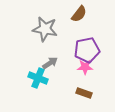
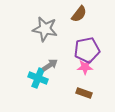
gray arrow: moved 2 px down
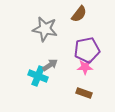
cyan cross: moved 2 px up
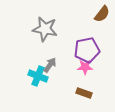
brown semicircle: moved 23 px right
gray arrow: rotated 21 degrees counterclockwise
